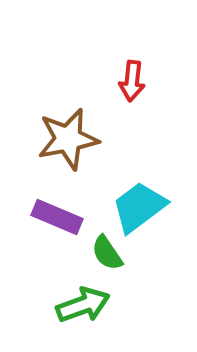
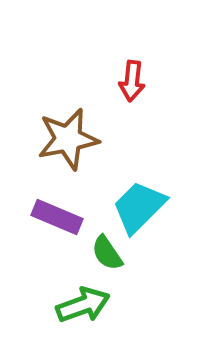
cyan trapezoid: rotated 8 degrees counterclockwise
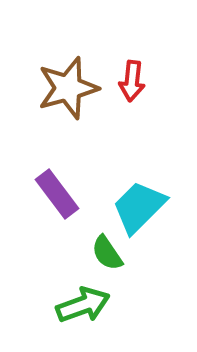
brown star: moved 51 px up; rotated 4 degrees counterclockwise
purple rectangle: moved 23 px up; rotated 30 degrees clockwise
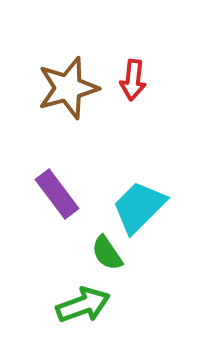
red arrow: moved 1 px right, 1 px up
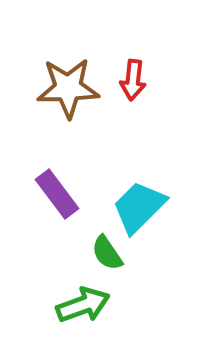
brown star: rotated 14 degrees clockwise
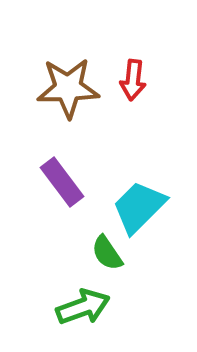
purple rectangle: moved 5 px right, 12 px up
green arrow: moved 2 px down
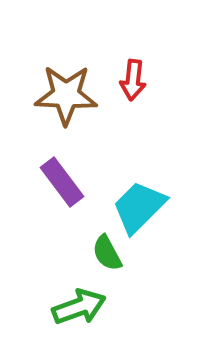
brown star: moved 2 px left, 7 px down; rotated 4 degrees clockwise
green semicircle: rotated 6 degrees clockwise
green arrow: moved 4 px left
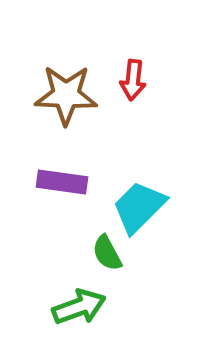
purple rectangle: rotated 45 degrees counterclockwise
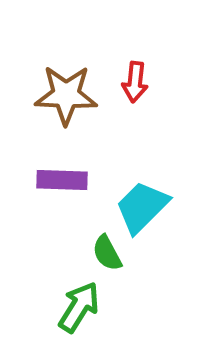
red arrow: moved 2 px right, 2 px down
purple rectangle: moved 2 px up; rotated 6 degrees counterclockwise
cyan trapezoid: moved 3 px right
green arrow: rotated 38 degrees counterclockwise
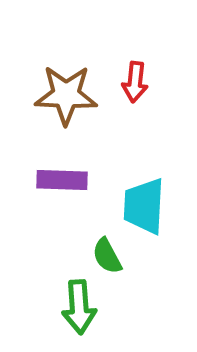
cyan trapezoid: moved 2 px right, 1 px up; rotated 42 degrees counterclockwise
green semicircle: moved 3 px down
green arrow: rotated 144 degrees clockwise
